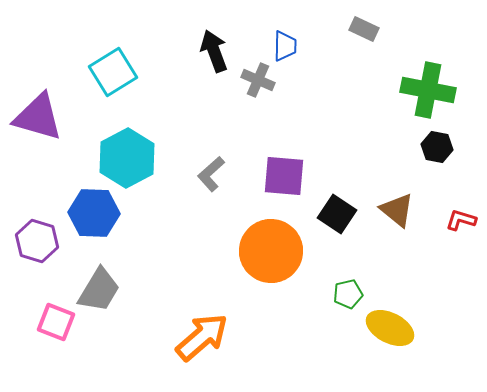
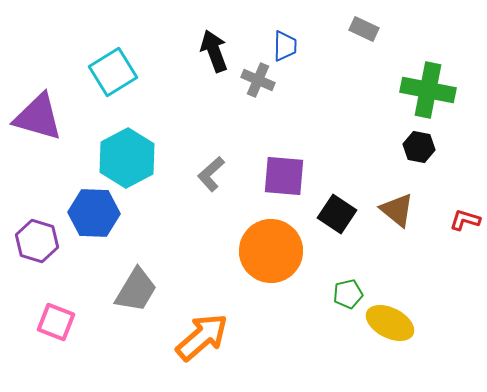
black hexagon: moved 18 px left
red L-shape: moved 4 px right
gray trapezoid: moved 37 px right
yellow ellipse: moved 5 px up
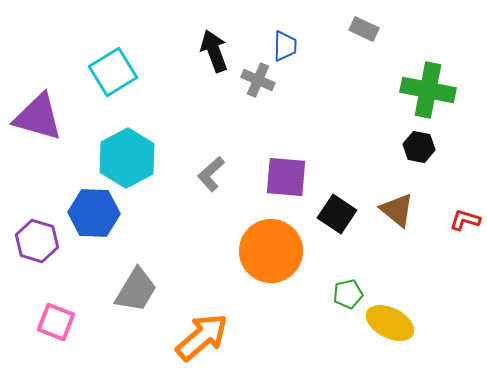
purple square: moved 2 px right, 1 px down
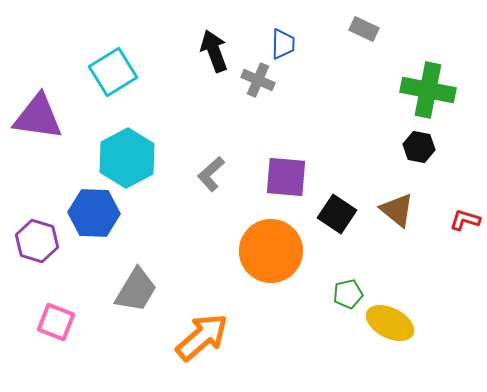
blue trapezoid: moved 2 px left, 2 px up
purple triangle: rotated 8 degrees counterclockwise
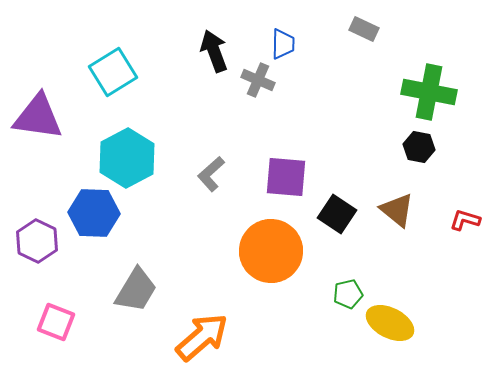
green cross: moved 1 px right, 2 px down
purple hexagon: rotated 9 degrees clockwise
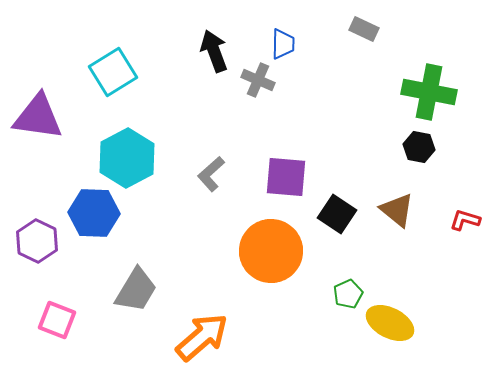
green pentagon: rotated 12 degrees counterclockwise
pink square: moved 1 px right, 2 px up
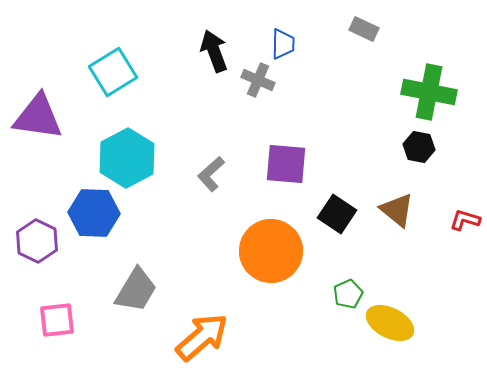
purple square: moved 13 px up
pink square: rotated 27 degrees counterclockwise
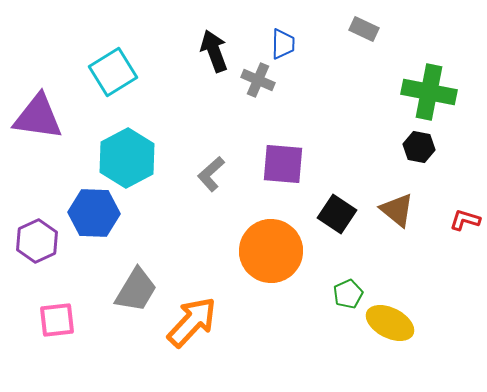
purple square: moved 3 px left
purple hexagon: rotated 9 degrees clockwise
orange arrow: moved 10 px left, 15 px up; rotated 6 degrees counterclockwise
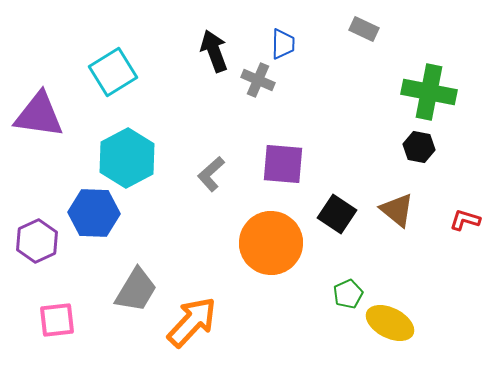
purple triangle: moved 1 px right, 2 px up
orange circle: moved 8 px up
